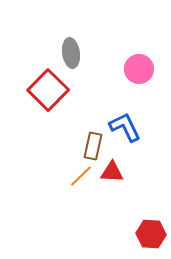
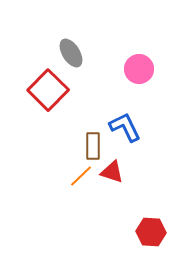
gray ellipse: rotated 24 degrees counterclockwise
brown rectangle: rotated 12 degrees counterclockwise
red triangle: rotated 15 degrees clockwise
red hexagon: moved 2 px up
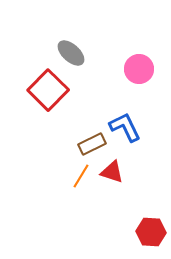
gray ellipse: rotated 16 degrees counterclockwise
brown rectangle: moved 1 px left, 2 px up; rotated 64 degrees clockwise
orange line: rotated 15 degrees counterclockwise
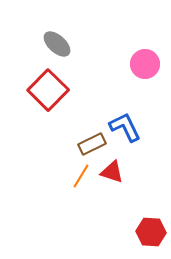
gray ellipse: moved 14 px left, 9 px up
pink circle: moved 6 px right, 5 px up
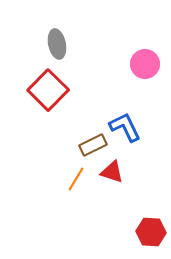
gray ellipse: rotated 36 degrees clockwise
brown rectangle: moved 1 px right, 1 px down
orange line: moved 5 px left, 3 px down
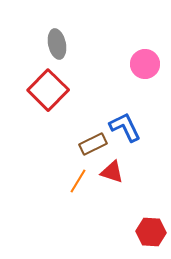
brown rectangle: moved 1 px up
orange line: moved 2 px right, 2 px down
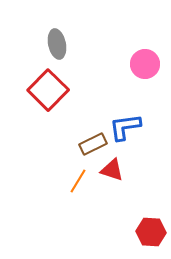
blue L-shape: rotated 72 degrees counterclockwise
red triangle: moved 2 px up
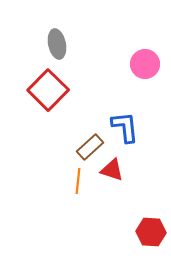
blue L-shape: rotated 92 degrees clockwise
brown rectangle: moved 3 px left, 3 px down; rotated 16 degrees counterclockwise
orange line: rotated 25 degrees counterclockwise
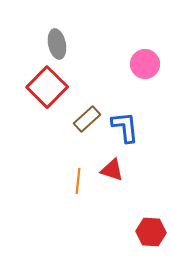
red square: moved 1 px left, 3 px up
brown rectangle: moved 3 px left, 28 px up
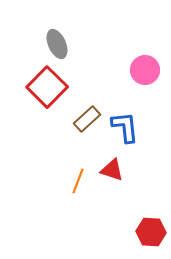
gray ellipse: rotated 12 degrees counterclockwise
pink circle: moved 6 px down
orange line: rotated 15 degrees clockwise
